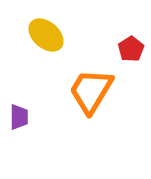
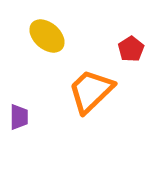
yellow ellipse: moved 1 px right, 1 px down
orange trapezoid: rotated 15 degrees clockwise
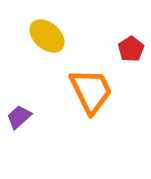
orange trapezoid: rotated 108 degrees clockwise
purple trapezoid: rotated 132 degrees counterclockwise
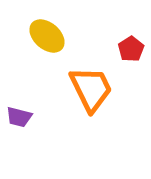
orange trapezoid: moved 2 px up
purple trapezoid: rotated 124 degrees counterclockwise
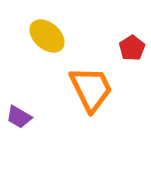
red pentagon: moved 1 px right, 1 px up
purple trapezoid: rotated 16 degrees clockwise
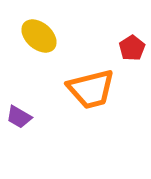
yellow ellipse: moved 8 px left
orange trapezoid: rotated 102 degrees clockwise
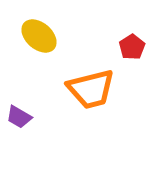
red pentagon: moved 1 px up
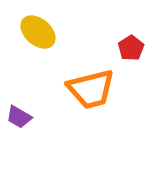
yellow ellipse: moved 1 px left, 4 px up
red pentagon: moved 1 px left, 1 px down
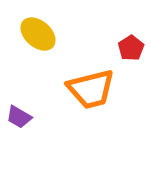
yellow ellipse: moved 2 px down
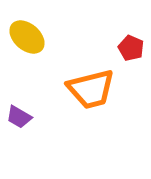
yellow ellipse: moved 11 px left, 3 px down
red pentagon: rotated 15 degrees counterclockwise
